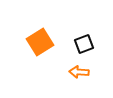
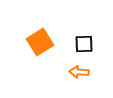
black square: rotated 18 degrees clockwise
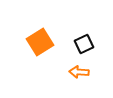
black square: rotated 24 degrees counterclockwise
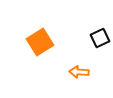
black square: moved 16 px right, 6 px up
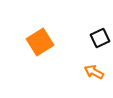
orange arrow: moved 15 px right; rotated 24 degrees clockwise
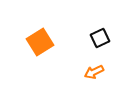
orange arrow: rotated 54 degrees counterclockwise
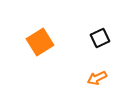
orange arrow: moved 3 px right, 6 px down
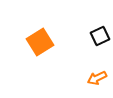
black square: moved 2 px up
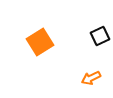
orange arrow: moved 6 px left
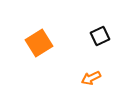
orange square: moved 1 px left, 1 px down
